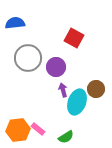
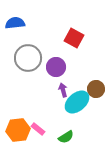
cyan ellipse: rotated 30 degrees clockwise
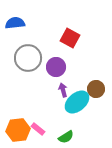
red square: moved 4 px left
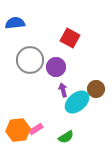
gray circle: moved 2 px right, 2 px down
pink rectangle: moved 2 px left; rotated 72 degrees counterclockwise
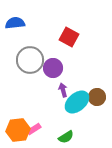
red square: moved 1 px left, 1 px up
purple circle: moved 3 px left, 1 px down
brown circle: moved 1 px right, 8 px down
pink rectangle: moved 2 px left
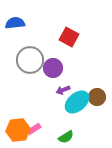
purple arrow: rotated 96 degrees counterclockwise
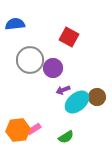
blue semicircle: moved 1 px down
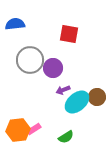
red square: moved 3 px up; rotated 18 degrees counterclockwise
